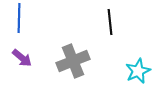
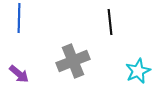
purple arrow: moved 3 px left, 16 px down
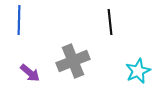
blue line: moved 2 px down
purple arrow: moved 11 px right, 1 px up
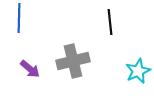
blue line: moved 2 px up
gray cross: rotated 8 degrees clockwise
purple arrow: moved 4 px up
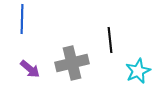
blue line: moved 3 px right, 1 px down
black line: moved 18 px down
gray cross: moved 1 px left, 2 px down
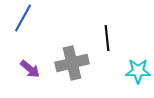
blue line: moved 1 px right, 1 px up; rotated 28 degrees clockwise
black line: moved 3 px left, 2 px up
cyan star: rotated 25 degrees clockwise
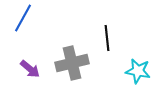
cyan star: rotated 10 degrees clockwise
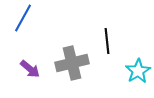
black line: moved 3 px down
cyan star: rotated 30 degrees clockwise
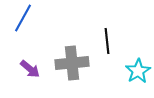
gray cross: rotated 8 degrees clockwise
